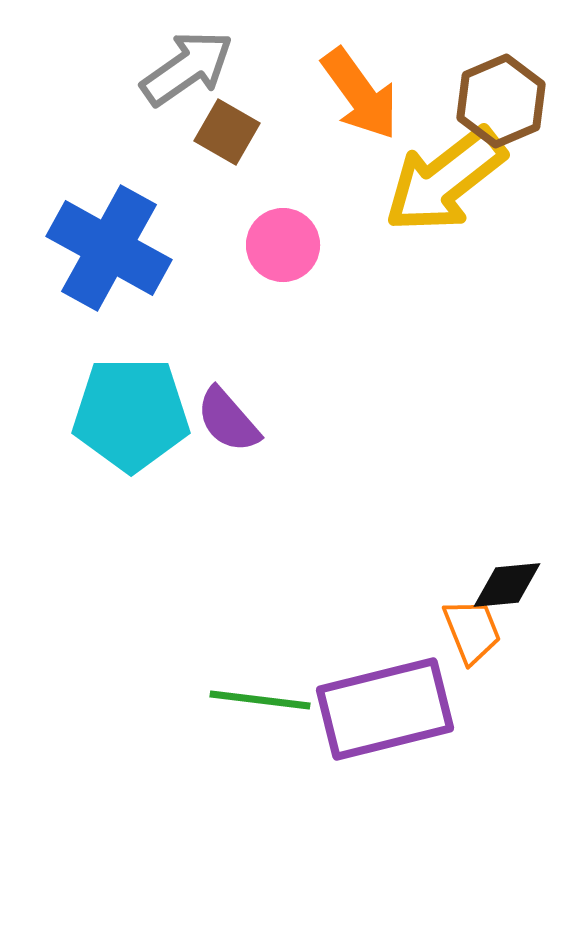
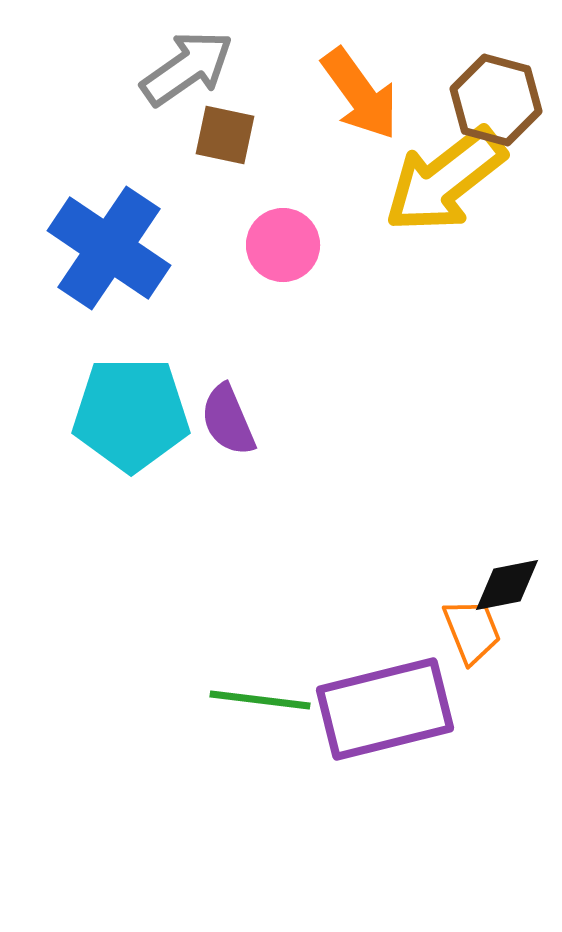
brown hexagon: moved 5 px left, 1 px up; rotated 22 degrees counterclockwise
brown square: moved 2 px left, 3 px down; rotated 18 degrees counterclockwise
blue cross: rotated 5 degrees clockwise
purple semicircle: rotated 18 degrees clockwise
black diamond: rotated 6 degrees counterclockwise
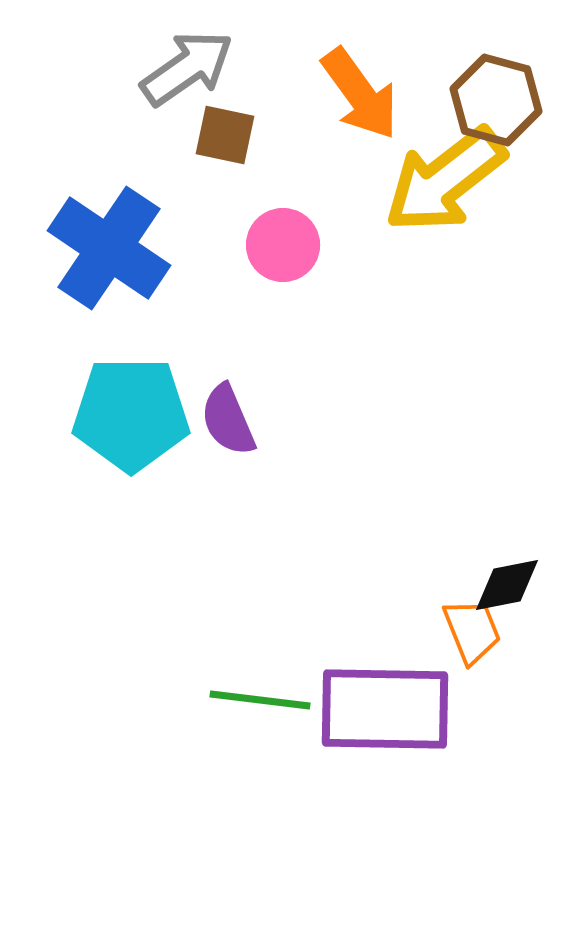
purple rectangle: rotated 15 degrees clockwise
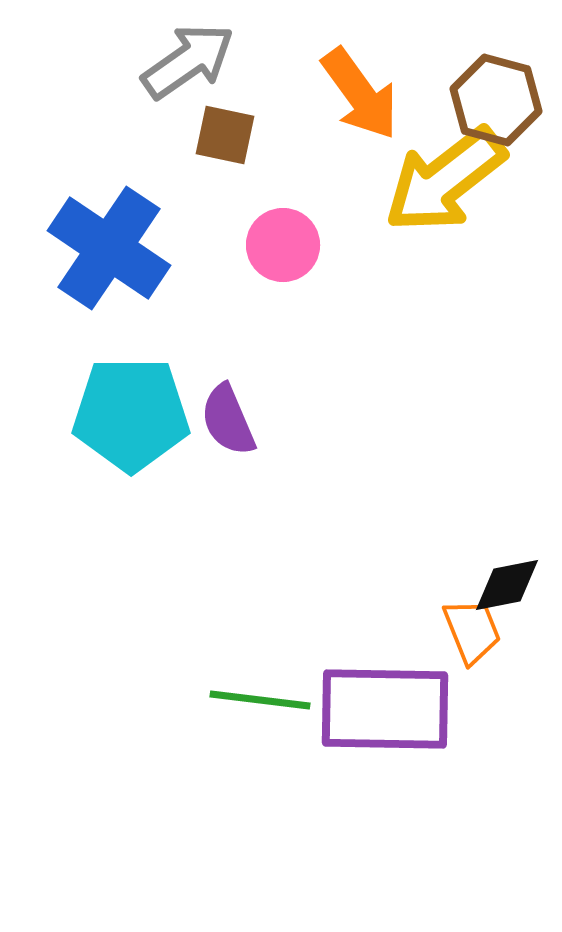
gray arrow: moved 1 px right, 7 px up
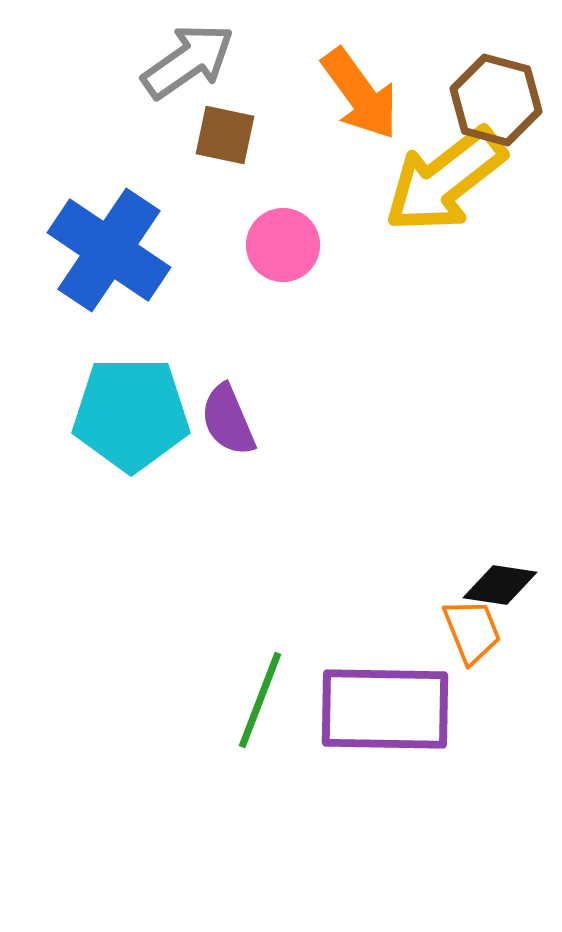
blue cross: moved 2 px down
black diamond: moved 7 px left; rotated 20 degrees clockwise
green line: rotated 76 degrees counterclockwise
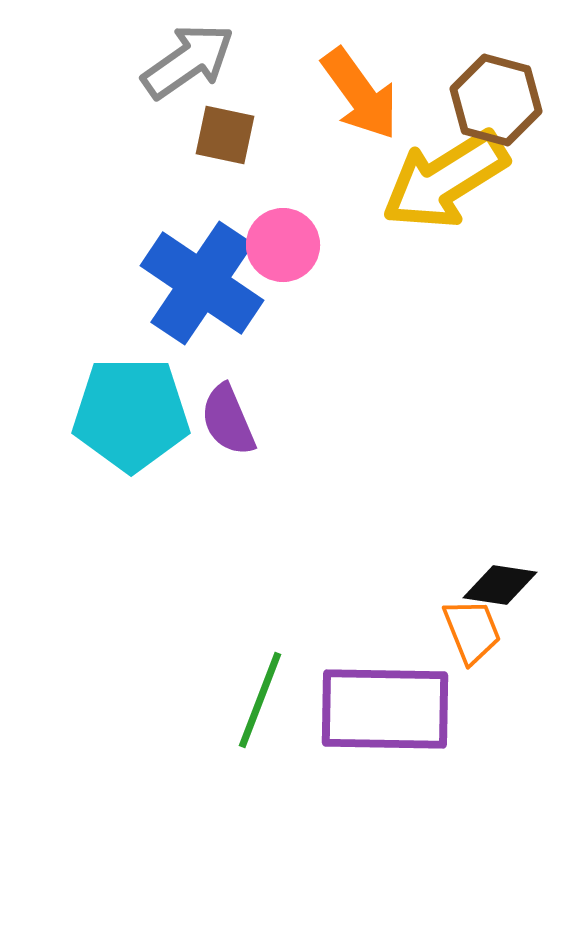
yellow arrow: rotated 6 degrees clockwise
blue cross: moved 93 px right, 33 px down
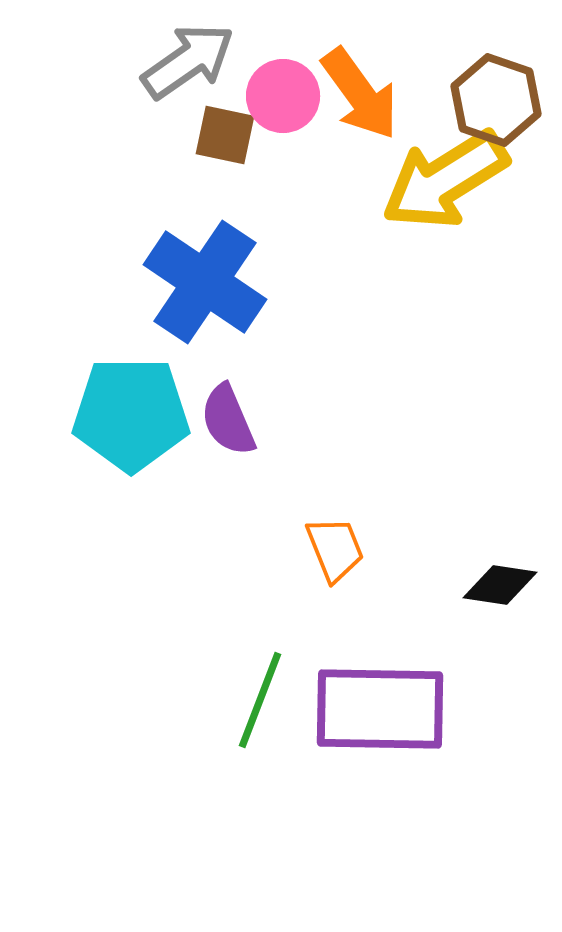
brown hexagon: rotated 4 degrees clockwise
pink circle: moved 149 px up
blue cross: moved 3 px right, 1 px up
orange trapezoid: moved 137 px left, 82 px up
purple rectangle: moved 5 px left
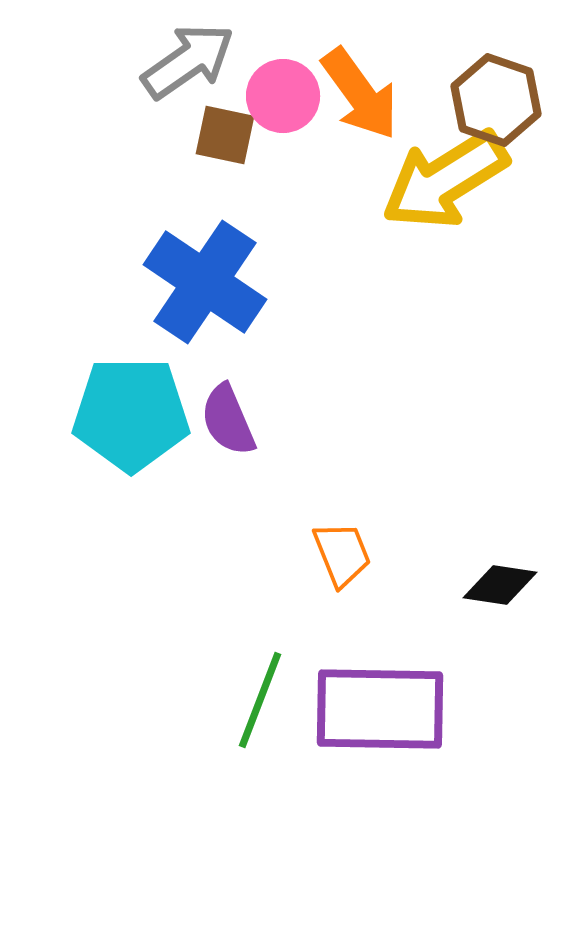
orange trapezoid: moved 7 px right, 5 px down
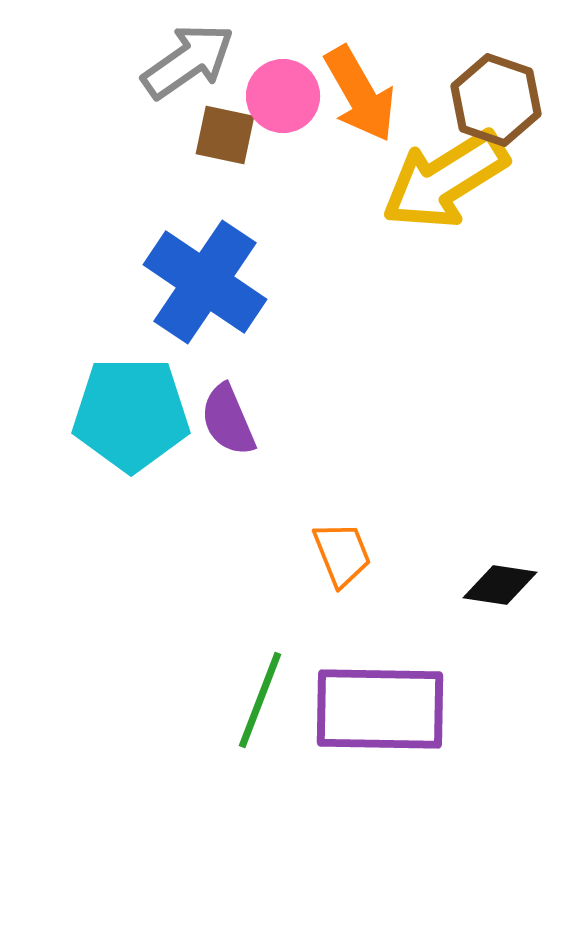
orange arrow: rotated 6 degrees clockwise
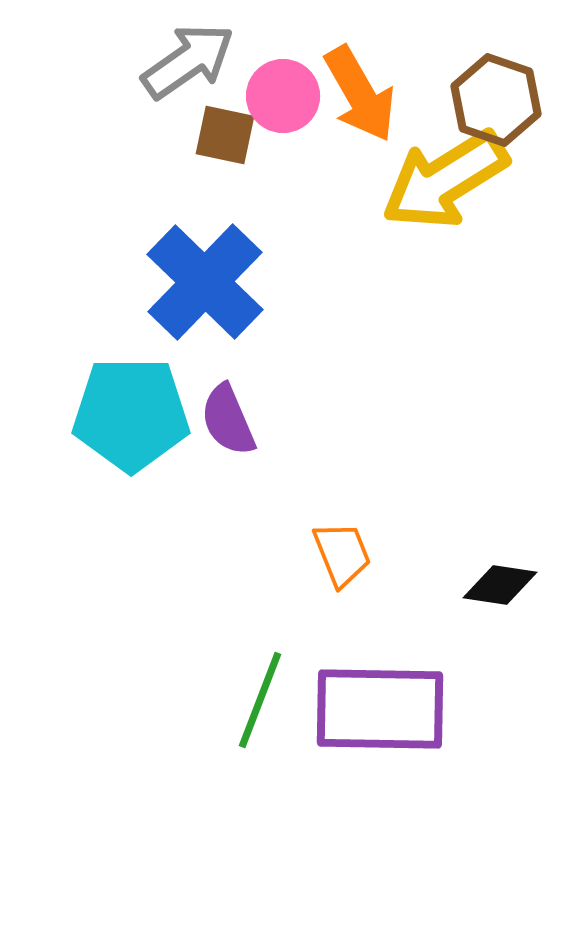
blue cross: rotated 10 degrees clockwise
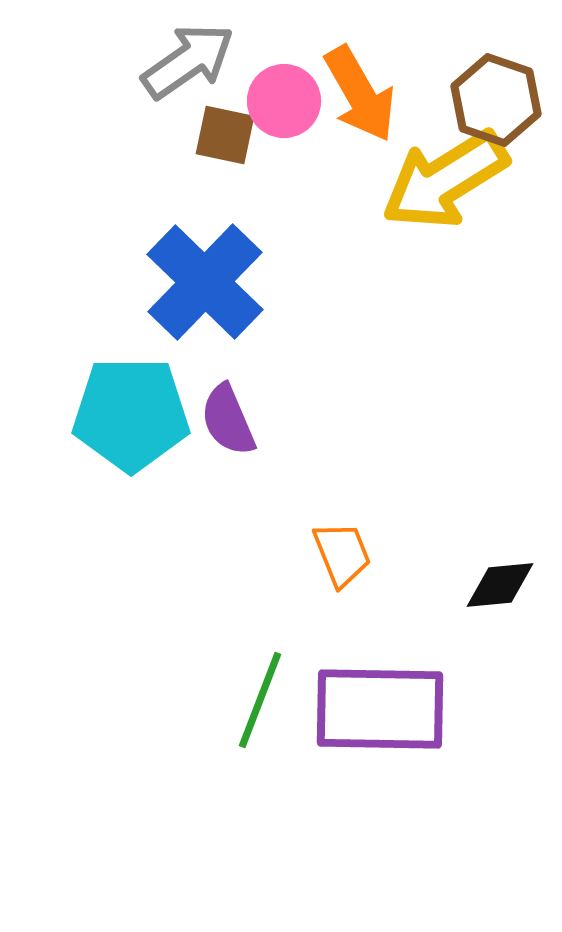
pink circle: moved 1 px right, 5 px down
black diamond: rotated 14 degrees counterclockwise
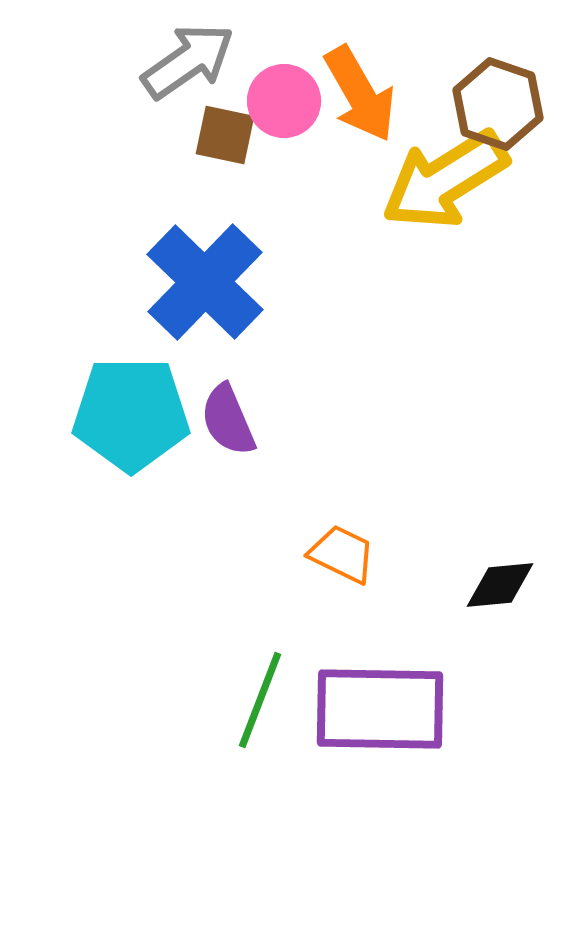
brown hexagon: moved 2 px right, 4 px down
orange trapezoid: rotated 42 degrees counterclockwise
